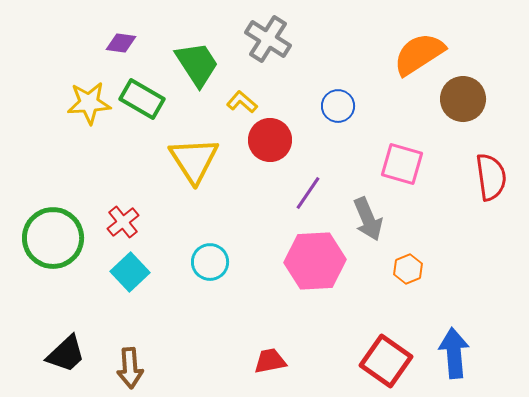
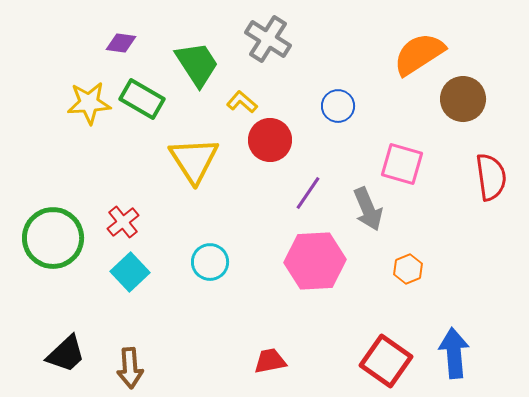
gray arrow: moved 10 px up
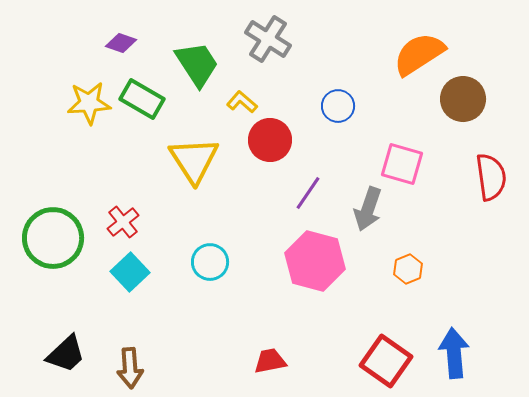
purple diamond: rotated 12 degrees clockwise
gray arrow: rotated 42 degrees clockwise
pink hexagon: rotated 18 degrees clockwise
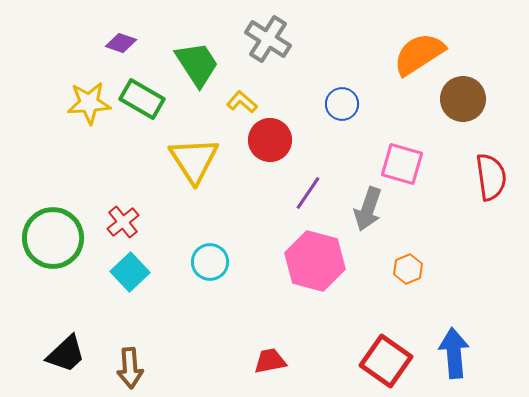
blue circle: moved 4 px right, 2 px up
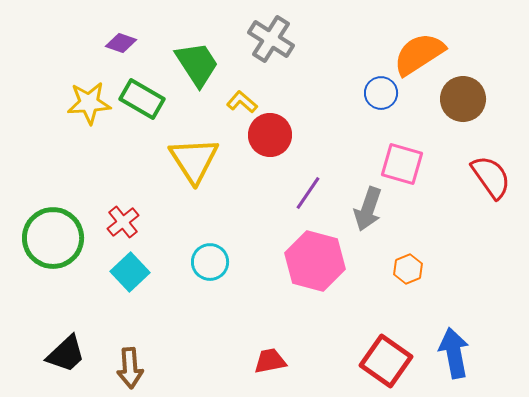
gray cross: moved 3 px right
blue circle: moved 39 px right, 11 px up
red circle: moved 5 px up
red semicircle: rotated 27 degrees counterclockwise
blue arrow: rotated 6 degrees counterclockwise
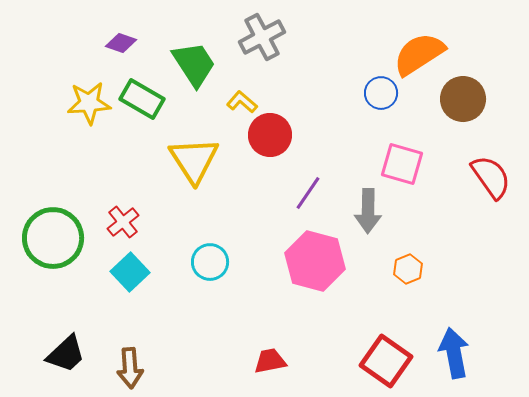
gray cross: moved 9 px left, 2 px up; rotated 30 degrees clockwise
green trapezoid: moved 3 px left
gray arrow: moved 2 px down; rotated 18 degrees counterclockwise
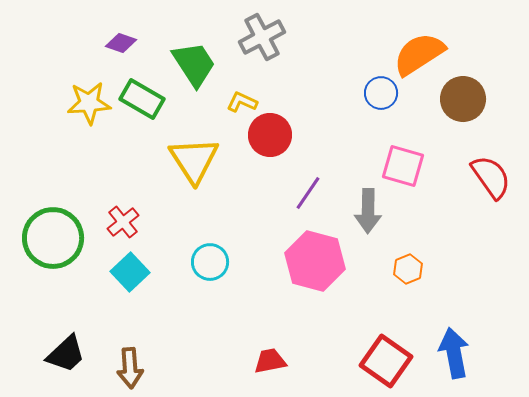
yellow L-shape: rotated 16 degrees counterclockwise
pink square: moved 1 px right, 2 px down
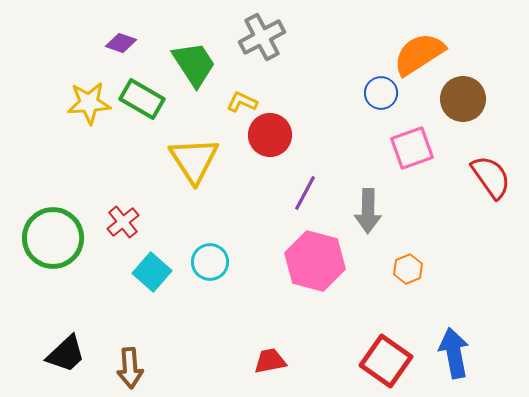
pink square: moved 9 px right, 18 px up; rotated 36 degrees counterclockwise
purple line: moved 3 px left; rotated 6 degrees counterclockwise
cyan square: moved 22 px right; rotated 6 degrees counterclockwise
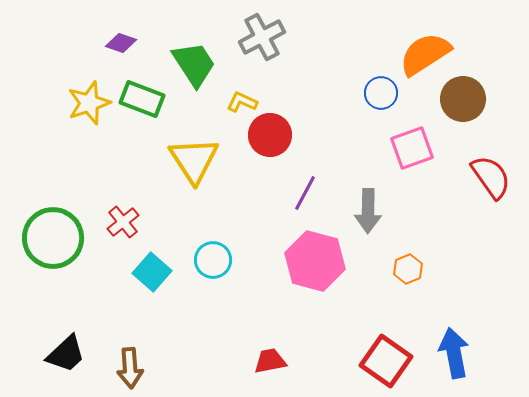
orange semicircle: moved 6 px right
green rectangle: rotated 9 degrees counterclockwise
yellow star: rotated 15 degrees counterclockwise
cyan circle: moved 3 px right, 2 px up
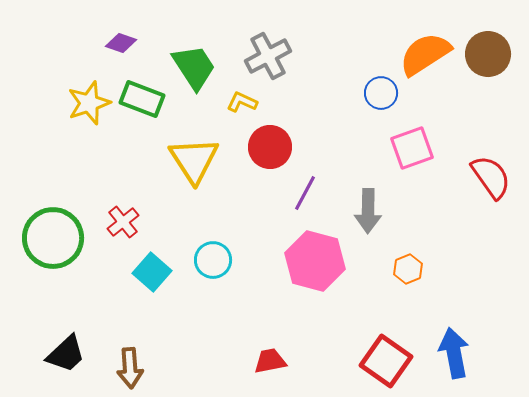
gray cross: moved 6 px right, 19 px down
green trapezoid: moved 3 px down
brown circle: moved 25 px right, 45 px up
red circle: moved 12 px down
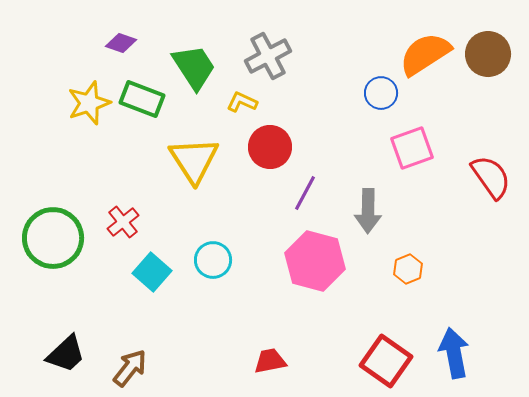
brown arrow: rotated 138 degrees counterclockwise
